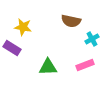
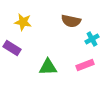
yellow star: moved 5 px up
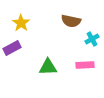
yellow star: moved 2 px left, 1 px down; rotated 24 degrees clockwise
purple rectangle: rotated 60 degrees counterclockwise
pink rectangle: rotated 18 degrees clockwise
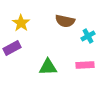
brown semicircle: moved 6 px left
cyan cross: moved 4 px left, 3 px up
